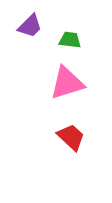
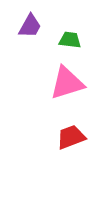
purple trapezoid: rotated 16 degrees counterclockwise
red trapezoid: rotated 64 degrees counterclockwise
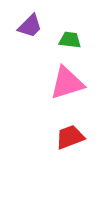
purple trapezoid: rotated 16 degrees clockwise
red trapezoid: moved 1 px left
